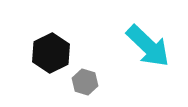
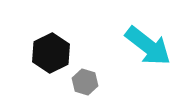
cyan arrow: rotated 6 degrees counterclockwise
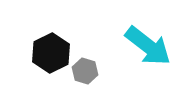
gray hexagon: moved 11 px up
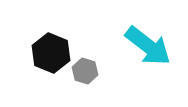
black hexagon: rotated 12 degrees counterclockwise
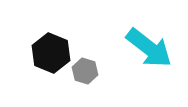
cyan arrow: moved 1 px right, 2 px down
